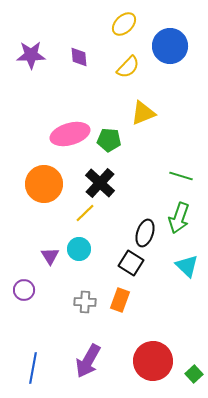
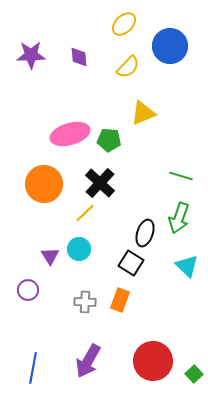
purple circle: moved 4 px right
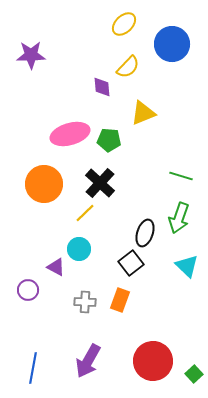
blue circle: moved 2 px right, 2 px up
purple diamond: moved 23 px right, 30 px down
purple triangle: moved 6 px right, 11 px down; rotated 30 degrees counterclockwise
black square: rotated 20 degrees clockwise
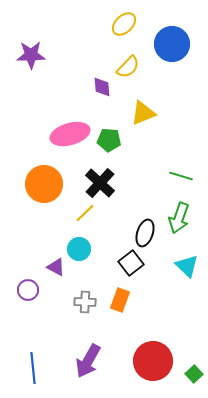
blue line: rotated 16 degrees counterclockwise
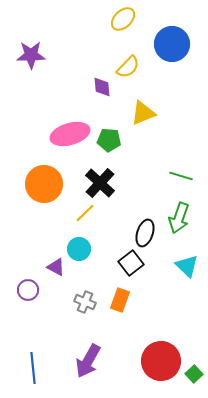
yellow ellipse: moved 1 px left, 5 px up
gray cross: rotated 20 degrees clockwise
red circle: moved 8 px right
